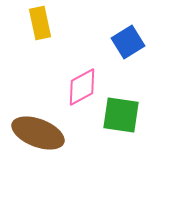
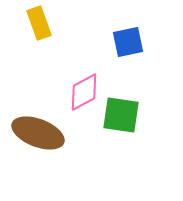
yellow rectangle: moved 1 px left; rotated 8 degrees counterclockwise
blue square: rotated 20 degrees clockwise
pink diamond: moved 2 px right, 5 px down
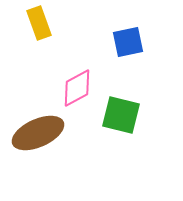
pink diamond: moved 7 px left, 4 px up
green square: rotated 6 degrees clockwise
brown ellipse: rotated 45 degrees counterclockwise
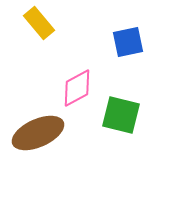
yellow rectangle: rotated 20 degrees counterclockwise
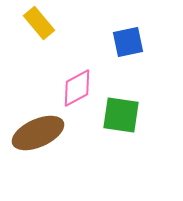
green square: rotated 6 degrees counterclockwise
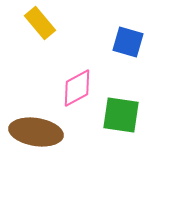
yellow rectangle: moved 1 px right
blue square: rotated 28 degrees clockwise
brown ellipse: moved 2 px left, 1 px up; rotated 33 degrees clockwise
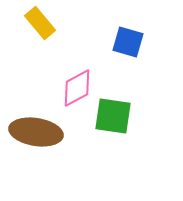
green square: moved 8 px left, 1 px down
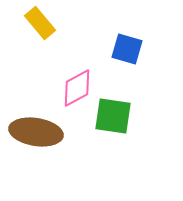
blue square: moved 1 px left, 7 px down
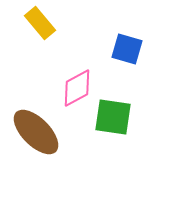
green square: moved 1 px down
brown ellipse: rotated 36 degrees clockwise
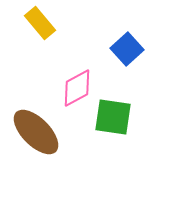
blue square: rotated 32 degrees clockwise
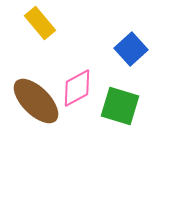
blue square: moved 4 px right
green square: moved 7 px right, 11 px up; rotated 9 degrees clockwise
brown ellipse: moved 31 px up
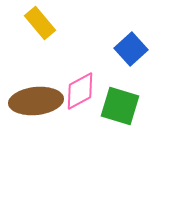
pink diamond: moved 3 px right, 3 px down
brown ellipse: rotated 51 degrees counterclockwise
